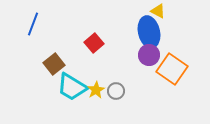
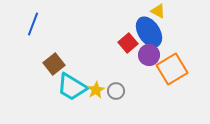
blue ellipse: rotated 20 degrees counterclockwise
red square: moved 34 px right
orange square: rotated 24 degrees clockwise
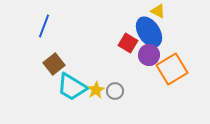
blue line: moved 11 px right, 2 px down
red square: rotated 18 degrees counterclockwise
gray circle: moved 1 px left
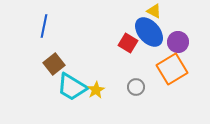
yellow triangle: moved 4 px left
blue line: rotated 10 degrees counterclockwise
blue ellipse: rotated 8 degrees counterclockwise
purple circle: moved 29 px right, 13 px up
gray circle: moved 21 px right, 4 px up
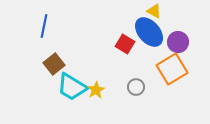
red square: moved 3 px left, 1 px down
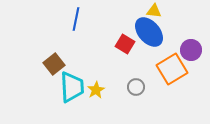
yellow triangle: rotated 21 degrees counterclockwise
blue line: moved 32 px right, 7 px up
purple circle: moved 13 px right, 8 px down
cyan trapezoid: rotated 124 degrees counterclockwise
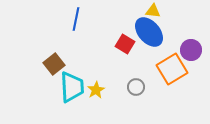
yellow triangle: moved 1 px left
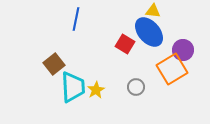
purple circle: moved 8 px left
cyan trapezoid: moved 1 px right
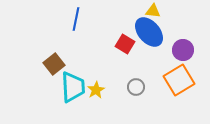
orange square: moved 7 px right, 11 px down
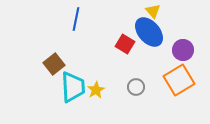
yellow triangle: rotated 42 degrees clockwise
